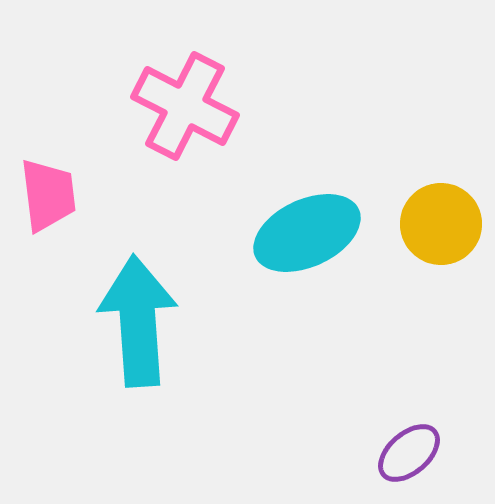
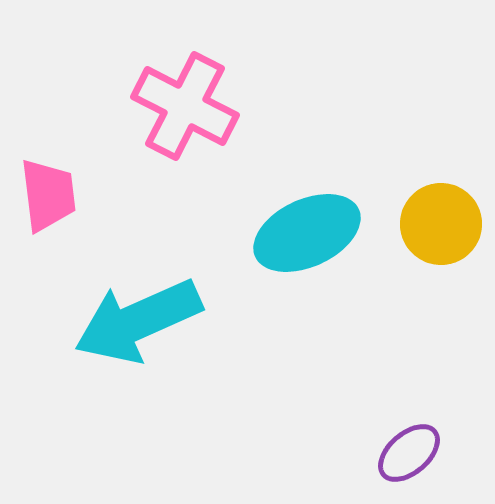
cyan arrow: rotated 110 degrees counterclockwise
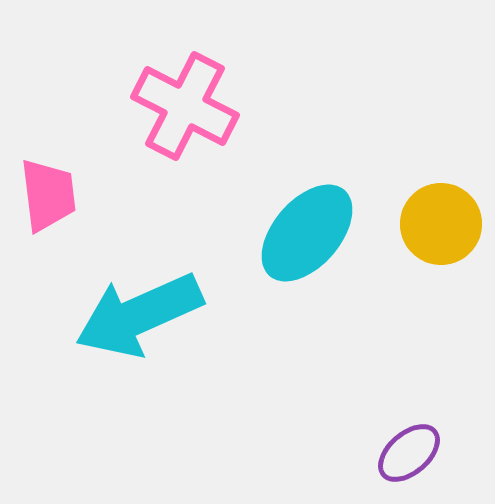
cyan ellipse: rotated 24 degrees counterclockwise
cyan arrow: moved 1 px right, 6 px up
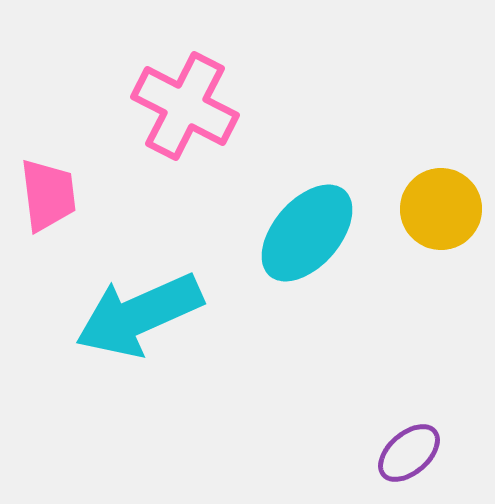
yellow circle: moved 15 px up
